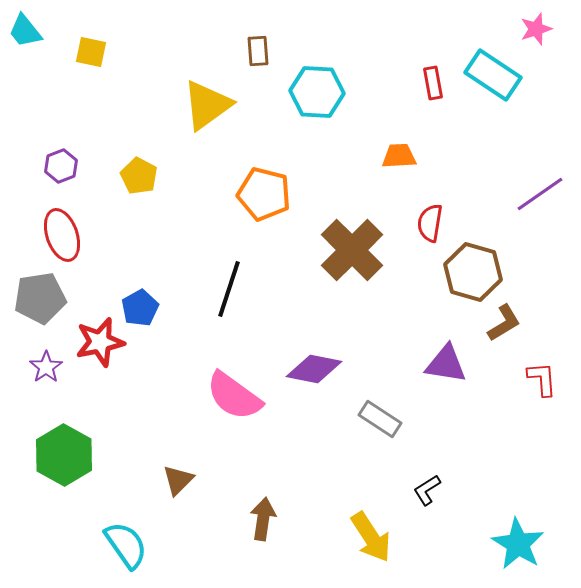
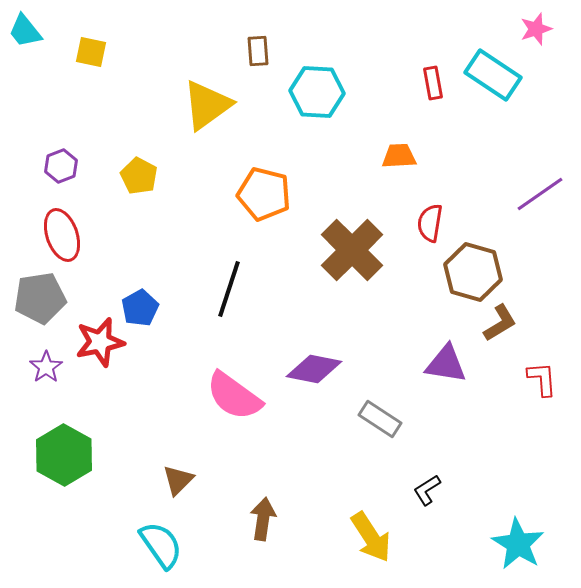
brown L-shape: moved 4 px left
cyan semicircle: moved 35 px right
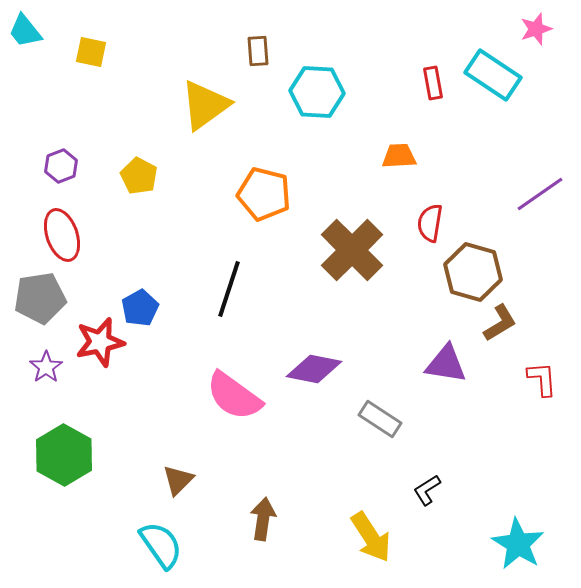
yellow triangle: moved 2 px left
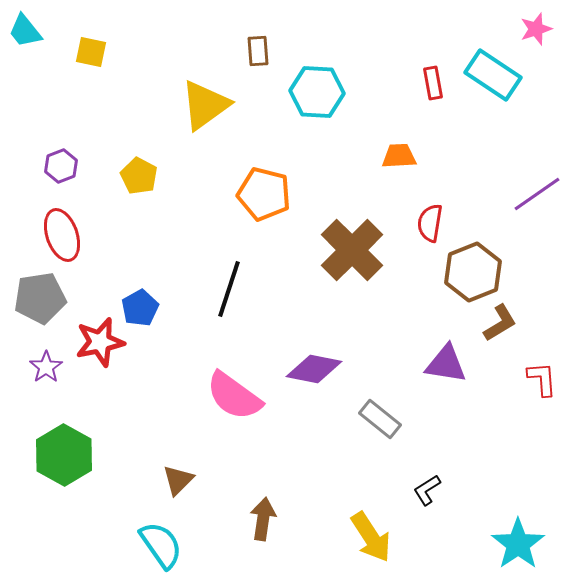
purple line: moved 3 px left
brown hexagon: rotated 22 degrees clockwise
gray rectangle: rotated 6 degrees clockwise
cyan star: rotated 6 degrees clockwise
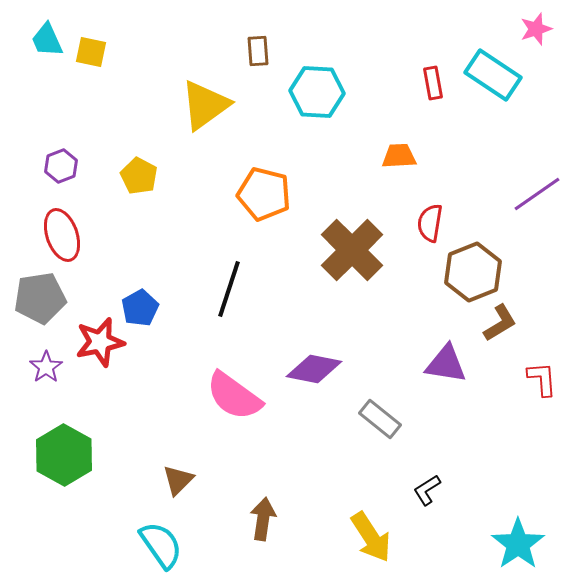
cyan trapezoid: moved 22 px right, 9 px down; rotated 15 degrees clockwise
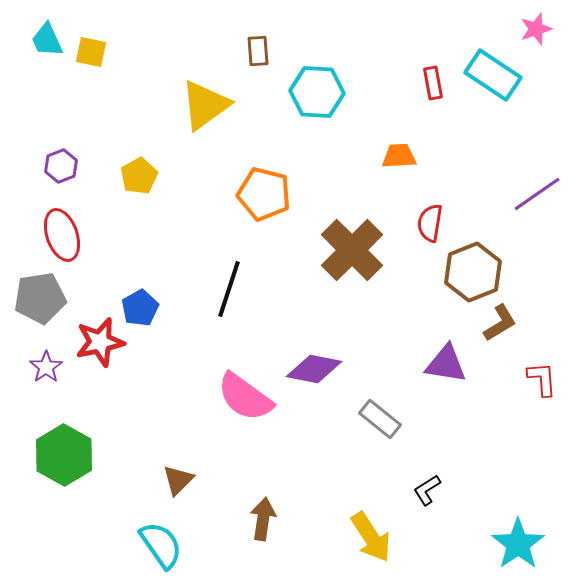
yellow pentagon: rotated 15 degrees clockwise
pink semicircle: moved 11 px right, 1 px down
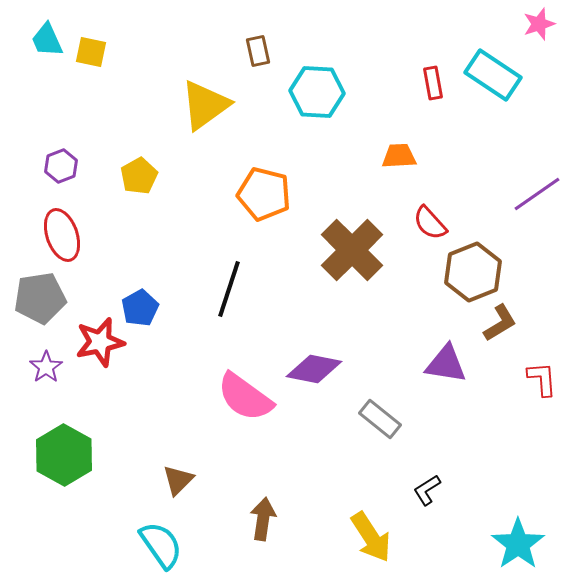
pink star: moved 3 px right, 5 px up
brown rectangle: rotated 8 degrees counterclockwise
red semicircle: rotated 51 degrees counterclockwise
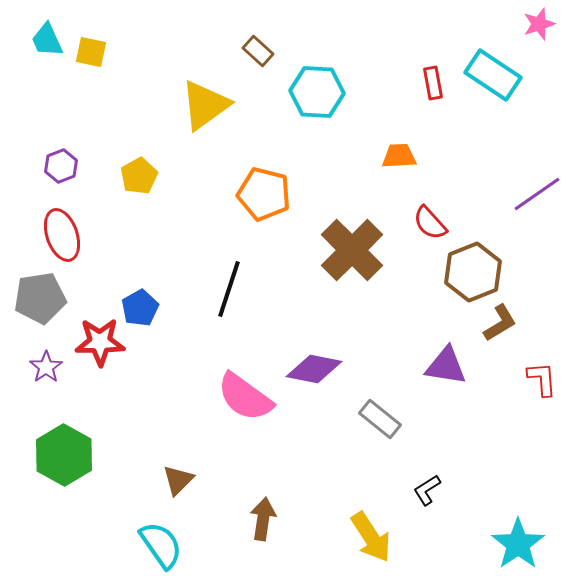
brown rectangle: rotated 36 degrees counterclockwise
red star: rotated 12 degrees clockwise
purple triangle: moved 2 px down
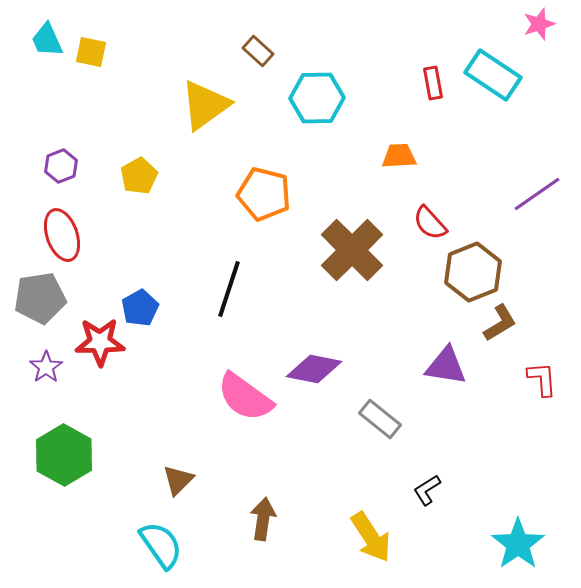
cyan hexagon: moved 6 px down; rotated 4 degrees counterclockwise
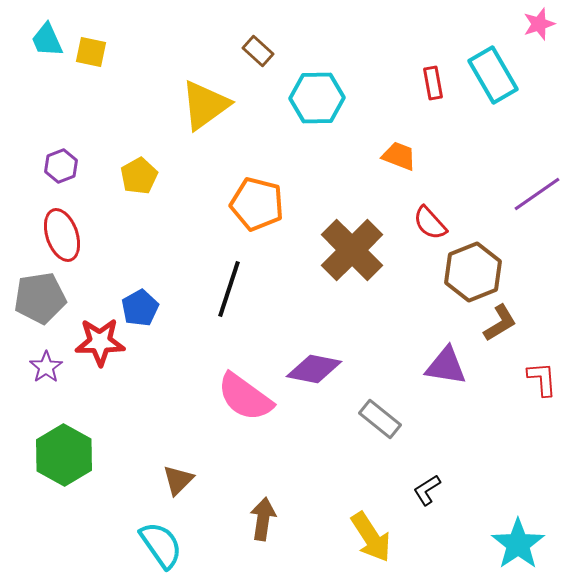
cyan rectangle: rotated 26 degrees clockwise
orange trapezoid: rotated 24 degrees clockwise
orange pentagon: moved 7 px left, 10 px down
